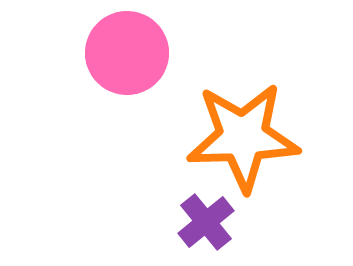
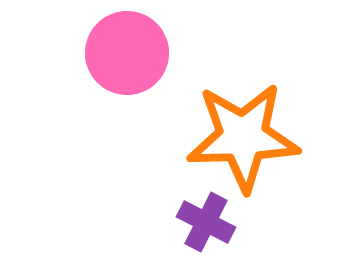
purple cross: rotated 24 degrees counterclockwise
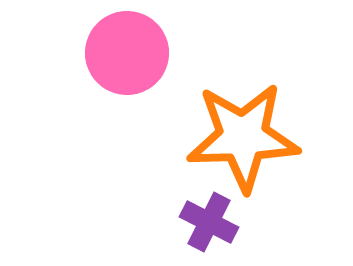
purple cross: moved 3 px right
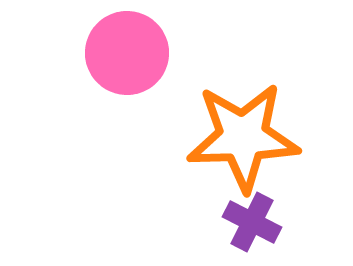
purple cross: moved 43 px right
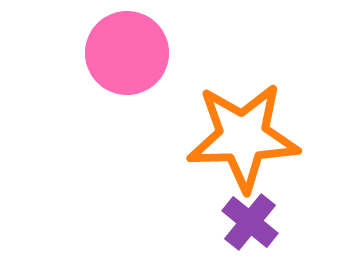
purple cross: moved 2 px left; rotated 12 degrees clockwise
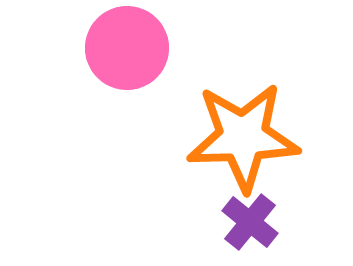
pink circle: moved 5 px up
